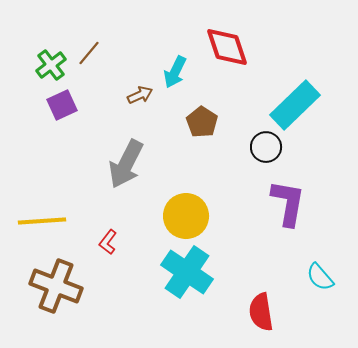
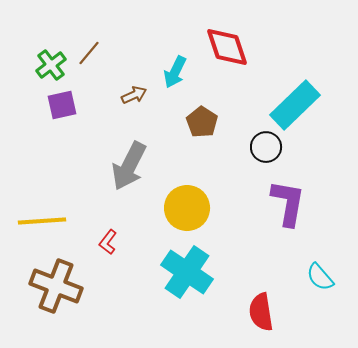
brown arrow: moved 6 px left
purple square: rotated 12 degrees clockwise
gray arrow: moved 3 px right, 2 px down
yellow circle: moved 1 px right, 8 px up
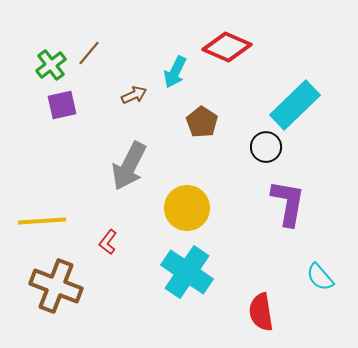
red diamond: rotated 48 degrees counterclockwise
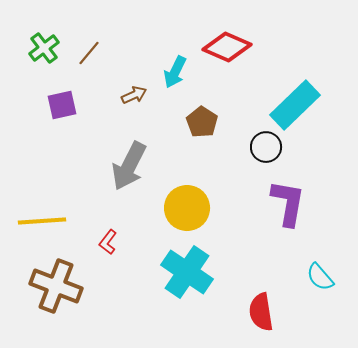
green cross: moved 7 px left, 17 px up
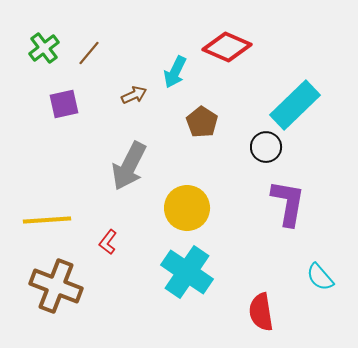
purple square: moved 2 px right, 1 px up
yellow line: moved 5 px right, 1 px up
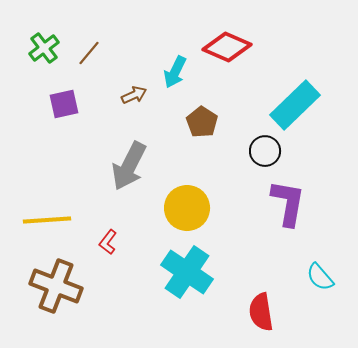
black circle: moved 1 px left, 4 px down
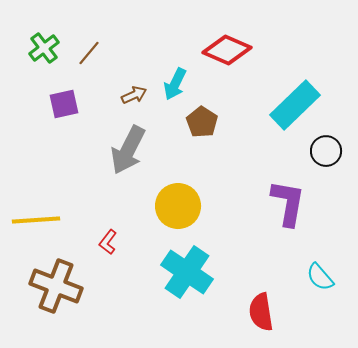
red diamond: moved 3 px down
cyan arrow: moved 12 px down
black circle: moved 61 px right
gray arrow: moved 1 px left, 16 px up
yellow circle: moved 9 px left, 2 px up
yellow line: moved 11 px left
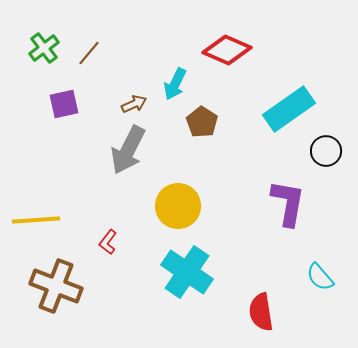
brown arrow: moved 9 px down
cyan rectangle: moved 6 px left, 4 px down; rotated 9 degrees clockwise
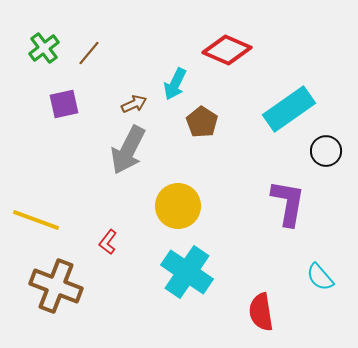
yellow line: rotated 24 degrees clockwise
